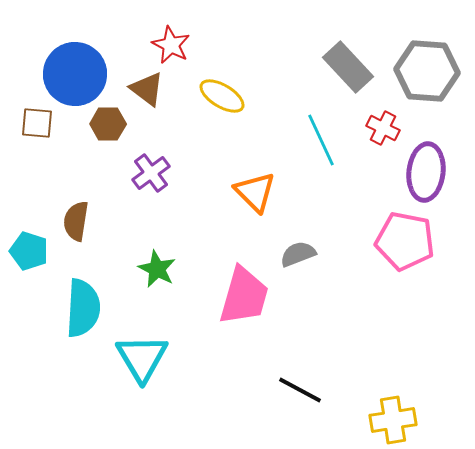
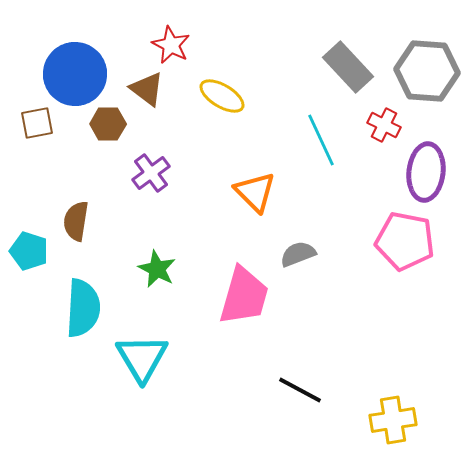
brown square: rotated 16 degrees counterclockwise
red cross: moved 1 px right, 3 px up
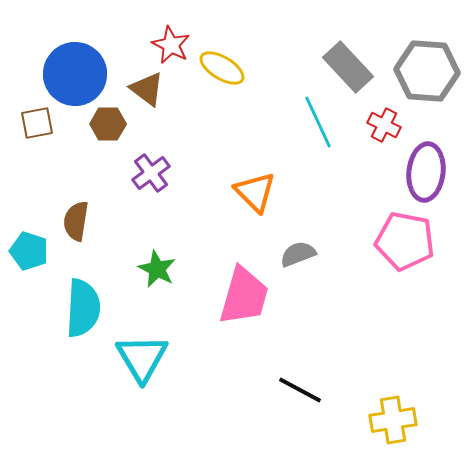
yellow ellipse: moved 28 px up
cyan line: moved 3 px left, 18 px up
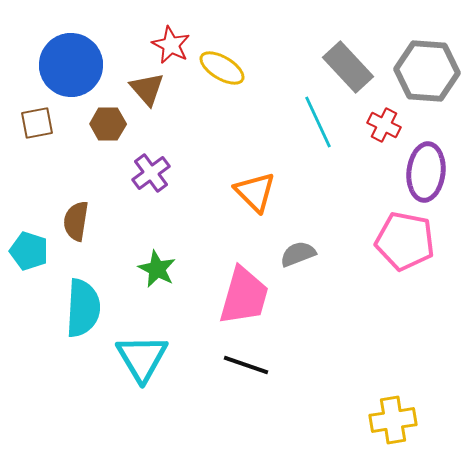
blue circle: moved 4 px left, 9 px up
brown triangle: rotated 12 degrees clockwise
black line: moved 54 px left, 25 px up; rotated 9 degrees counterclockwise
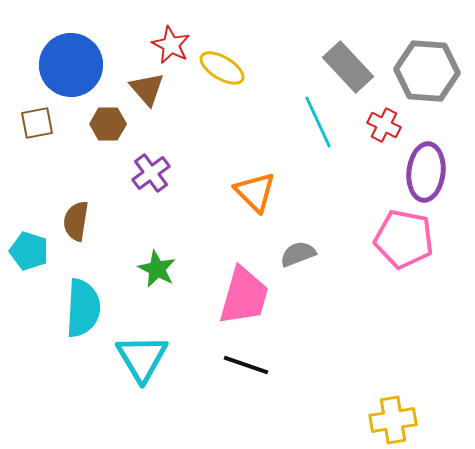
pink pentagon: moved 1 px left, 2 px up
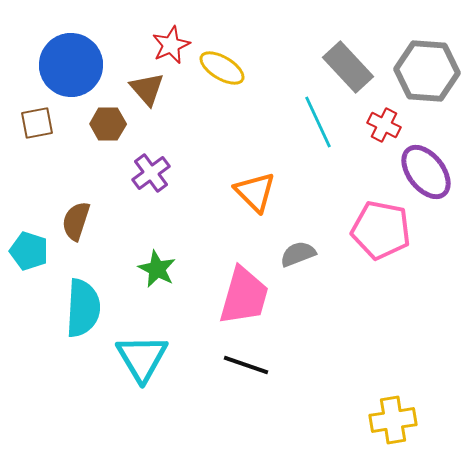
red star: rotated 21 degrees clockwise
purple ellipse: rotated 44 degrees counterclockwise
brown semicircle: rotated 9 degrees clockwise
pink pentagon: moved 23 px left, 9 px up
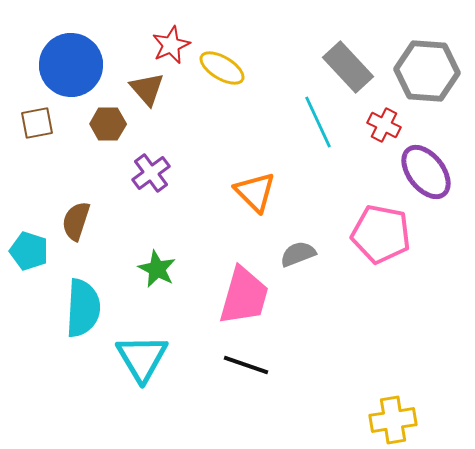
pink pentagon: moved 4 px down
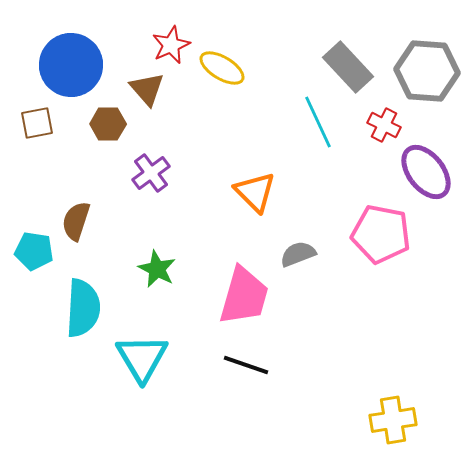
cyan pentagon: moved 5 px right; rotated 9 degrees counterclockwise
